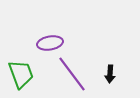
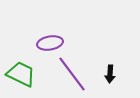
green trapezoid: rotated 44 degrees counterclockwise
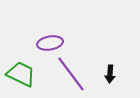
purple line: moved 1 px left
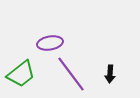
green trapezoid: rotated 116 degrees clockwise
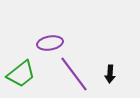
purple line: moved 3 px right
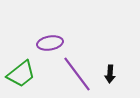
purple line: moved 3 px right
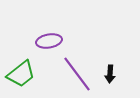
purple ellipse: moved 1 px left, 2 px up
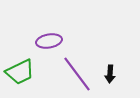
green trapezoid: moved 1 px left, 2 px up; rotated 12 degrees clockwise
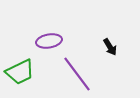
black arrow: moved 27 px up; rotated 36 degrees counterclockwise
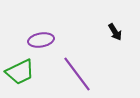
purple ellipse: moved 8 px left, 1 px up
black arrow: moved 5 px right, 15 px up
